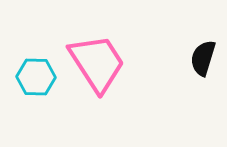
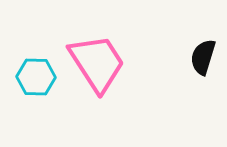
black semicircle: moved 1 px up
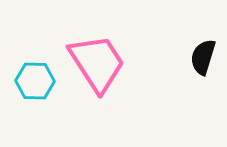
cyan hexagon: moved 1 px left, 4 px down
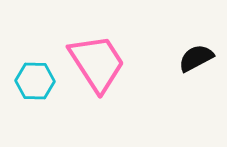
black semicircle: moved 7 px left, 1 px down; rotated 45 degrees clockwise
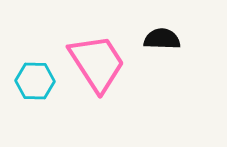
black semicircle: moved 34 px left, 19 px up; rotated 30 degrees clockwise
